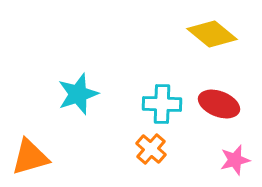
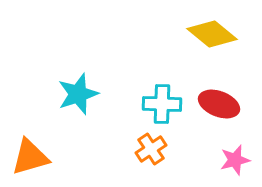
orange cross: rotated 16 degrees clockwise
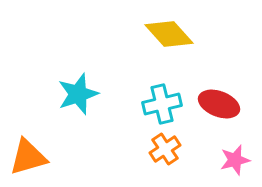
yellow diamond: moved 43 px left; rotated 9 degrees clockwise
cyan cross: rotated 15 degrees counterclockwise
orange cross: moved 14 px right
orange triangle: moved 2 px left
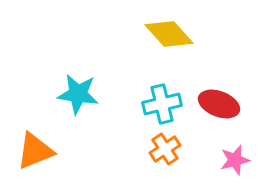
cyan star: rotated 27 degrees clockwise
orange triangle: moved 7 px right, 6 px up; rotated 6 degrees counterclockwise
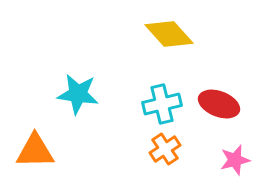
orange triangle: rotated 21 degrees clockwise
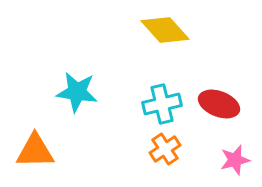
yellow diamond: moved 4 px left, 4 px up
cyan star: moved 1 px left, 2 px up
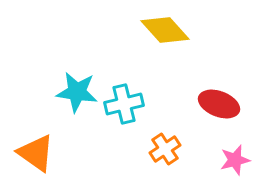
cyan cross: moved 38 px left
orange triangle: moved 1 px right, 2 px down; rotated 36 degrees clockwise
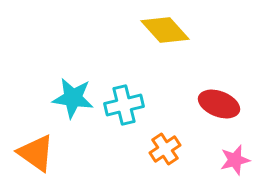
cyan star: moved 4 px left, 6 px down
cyan cross: moved 1 px down
